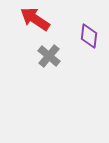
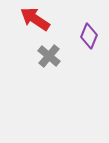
purple diamond: rotated 15 degrees clockwise
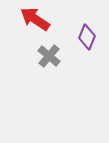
purple diamond: moved 2 px left, 1 px down
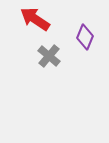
purple diamond: moved 2 px left
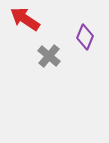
red arrow: moved 10 px left
